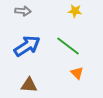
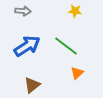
green line: moved 2 px left
orange triangle: rotated 32 degrees clockwise
brown triangle: moved 3 px right; rotated 42 degrees counterclockwise
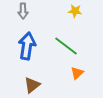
gray arrow: rotated 84 degrees clockwise
blue arrow: rotated 48 degrees counterclockwise
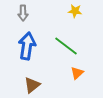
gray arrow: moved 2 px down
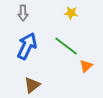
yellow star: moved 4 px left, 2 px down
blue arrow: rotated 16 degrees clockwise
orange triangle: moved 9 px right, 7 px up
